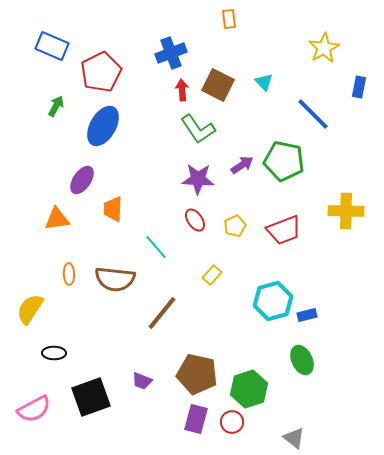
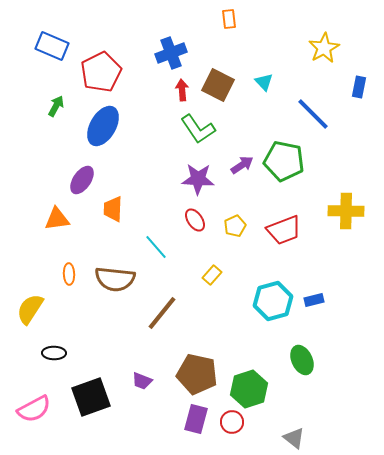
blue rectangle at (307, 315): moved 7 px right, 15 px up
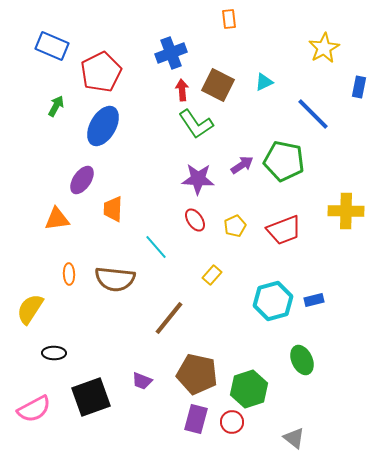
cyan triangle at (264, 82): rotated 48 degrees clockwise
green L-shape at (198, 129): moved 2 px left, 5 px up
brown line at (162, 313): moved 7 px right, 5 px down
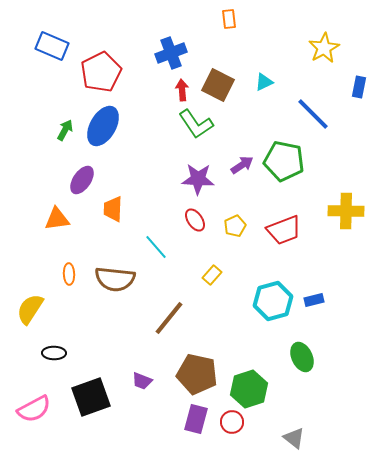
green arrow at (56, 106): moved 9 px right, 24 px down
green ellipse at (302, 360): moved 3 px up
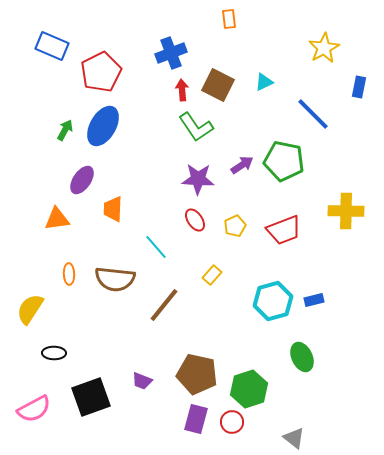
green L-shape at (196, 124): moved 3 px down
brown line at (169, 318): moved 5 px left, 13 px up
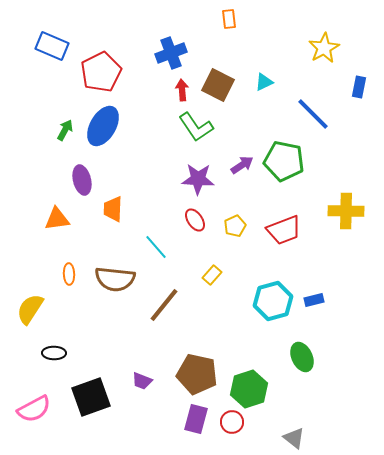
purple ellipse at (82, 180): rotated 48 degrees counterclockwise
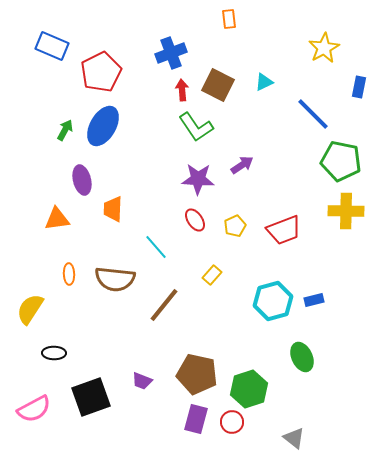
green pentagon at (284, 161): moved 57 px right
